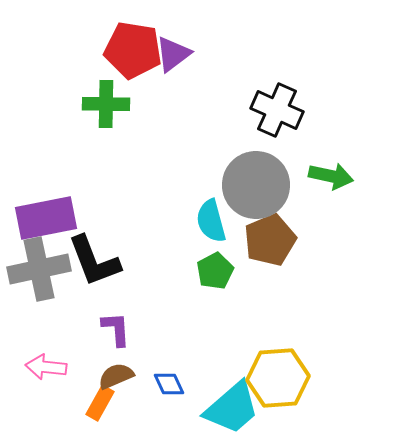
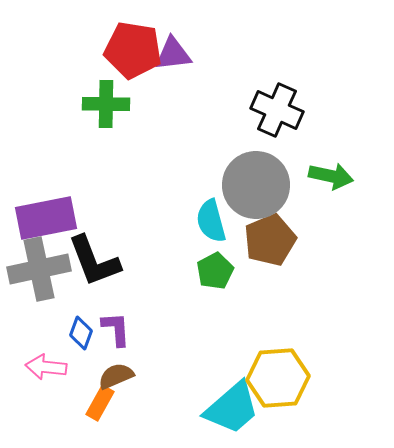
purple triangle: rotated 30 degrees clockwise
blue diamond: moved 88 px left, 51 px up; rotated 44 degrees clockwise
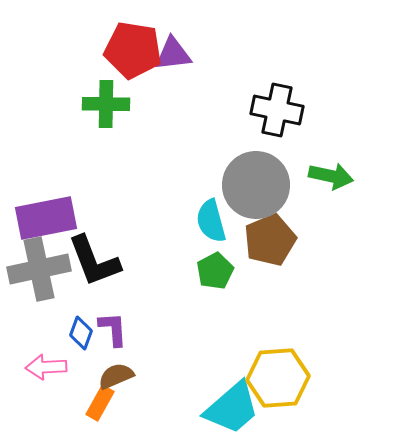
black cross: rotated 12 degrees counterclockwise
purple L-shape: moved 3 px left
pink arrow: rotated 9 degrees counterclockwise
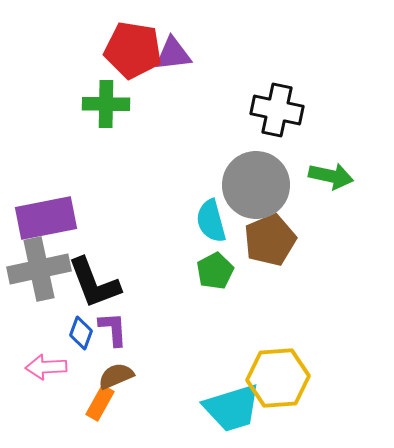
black L-shape: moved 22 px down
cyan trapezoid: rotated 24 degrees clockwise
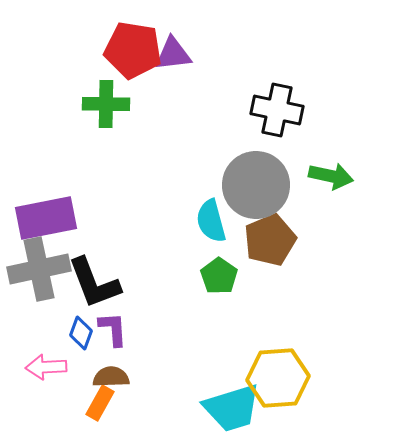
green pentagon: moved 4 px right, 5 px down; rotated 9 degrees counterclockwise
brown semicircle: moved 5 px left, 1 px down; rotated 21 degrees clockwise
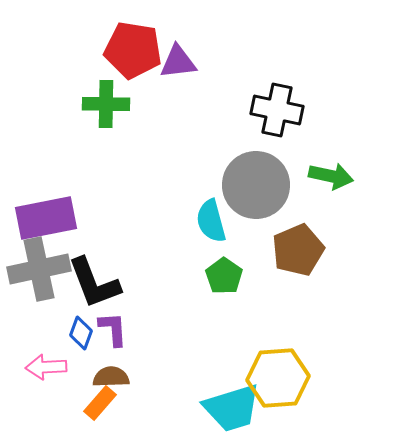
purple triangle: moved 5 px right, 8 px down
brown pentagon: moved 28 px right, 10 px down
green pentagon: moved 5 px right
orange rectangle: rotated 12 degrees clockwise
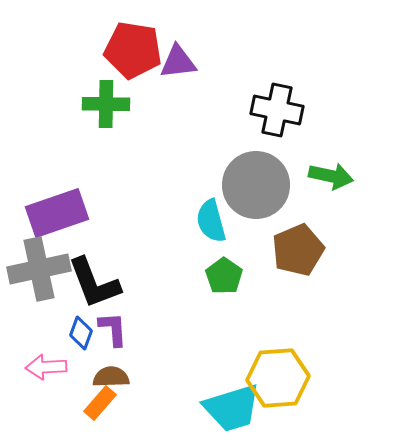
purple rectangle: moved 11 px right, 5 px up; rotated 8 degrees counterclockwise
